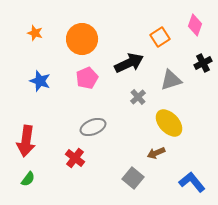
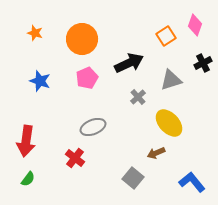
orange square: moved 6 px right, 1 px up
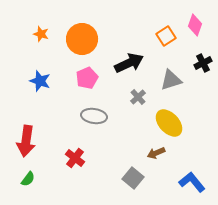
orange star: moved 6 px right, 1 px down
gray ellipse: moved 1 px right, 11 px up; rotated 30 degrees clockwise
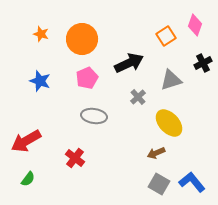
red arrow: rotated 52 degrees clockwise
gray square: moved 26 px right, 6 px down; rotated 10 degrees counterclockwise
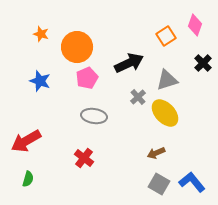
orange circle: moved 5 px left, 8 px down
black cross: rotated 18 degrees counterclockwise
gray triangle: moved 4 px left
yellow ellipse: moved 4 px left, 10 px up
red cross: moved 9 px right
green semicircle: rotated 21 degrees counterclockwise
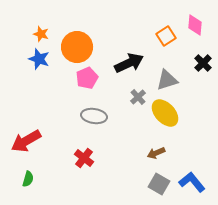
pink diamond: rotated 15 degrees counterclockwise
blue star: moved 1 px left, 22 px up
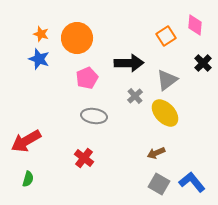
orange circle: moved 9 px up
black arrow: rotated 24 degrees clockwise
gray triangle: rotated 20 degrees counterclockwise
gray cross: moved 3 px left, 1 px up
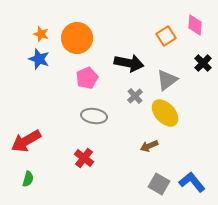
black arrow: rotated 12 degrees clockwise
brown arrow: moved 7 px left, 7 px up
